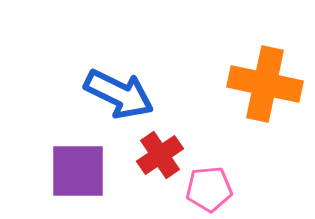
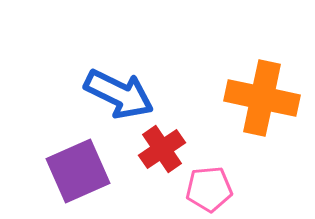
orange cross: moved 3 px left, 14 px down
red cross: moved 2 px right, 6 px up
purple square: rotated 24 degrees counterclockwise
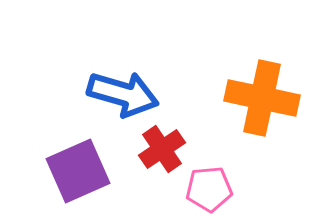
blue arrow: moved 4 px right; rotated 10 degrees counterclockwise
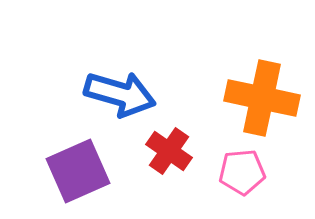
blue arrow: moved 3 px left
red cross: moved 7 px right, 2 px down; rotated 21 degrees counterclockwise
pink pentagon: moved 33 px right, 17 px up
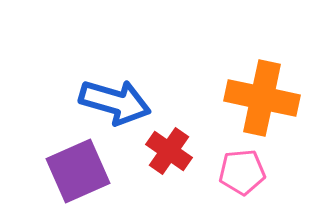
blue arrow: moved 5 px left, 8 px down
